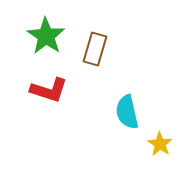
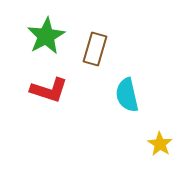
green star: rotated 9 degrees clockwise
cyan semicircle: moved 17 px up
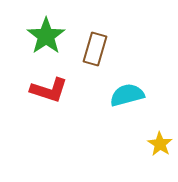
green star: rotated 6 degrees counterclockwise
cyan semicircle: rotated 88 degrees clockwise
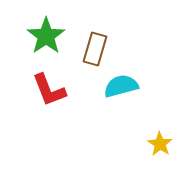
red L-shape: rotated 51 degrees clockwise
cyan semicircle: moved 6 px left, 9 px up
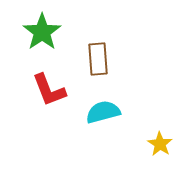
green star: moved 4 px left, 4 px up
brown rectangle: moved 3 px right, 10 px down; rotated 20 degrees counterclockwise
cyan semicircle: moved 18 px left, 26 px down
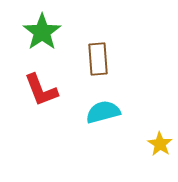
red L-shape: moved 8 px left
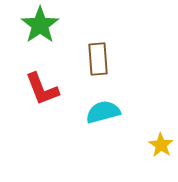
green star: moved 2 px left, 7 px up
red L-shape: moved 1 px right, 1 px up
yellow star: moved 1 px right, 1 px down
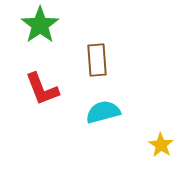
brown rectangle: moved 1 px left, 1 px down
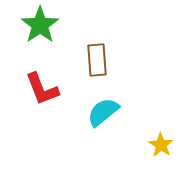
cyan semicircle: rotated 24 degrees counterclockwise
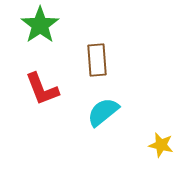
yellow star: rotated 20 degrees counterclockwise
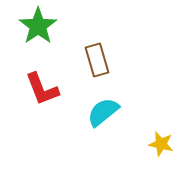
green star: moved 2 px left, 1 px down
brown rectangle: rotated 12 degrees counterclockwise
yellow star: moved 1 px up
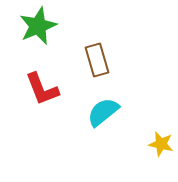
green star: rotated 12 degrees clockwise
